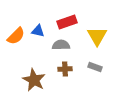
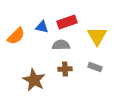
blue triangle: moved 4 px right, 4 px up
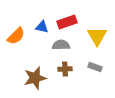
brown star: moved 1 px right, 2 px up; rotated 30 degrees clockwise
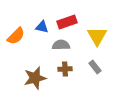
gray rectangle: rotated 32 degrees clockwise
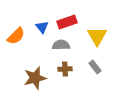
blue triangle: rotated 40 degrees clockwise
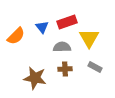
yellow triangle: moved 8 px left, 2 px down
gray semicircle: moved 1 px right, 2 px down
gray rectangle: rotated 24 degrees counterclockwise
brown star: rotated 25 degrees clockwise
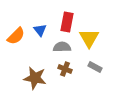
red rectangle: rotated 60 degrees counterclockwise
blue triangle: moved 2 px left, 3 px down
brown cross: rotated 24 degrees clockwise
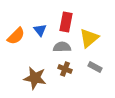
red rectangle: moved 1 px left
yellow triangle: rotated 20 degrees clockwise
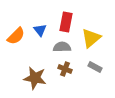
yellow triangle: moved 2 px right
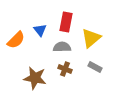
orange semicircle: moved 4 px down
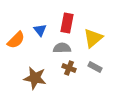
red rectangle: moved 1 px right, 1 px down
yellow triangle: moved 2 px right
gray semicircle: moved 1 px down
brown cross: moved 4 px right, 1 px up
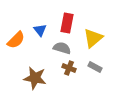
gray semicircle: rotated 18 degrees clockwise
